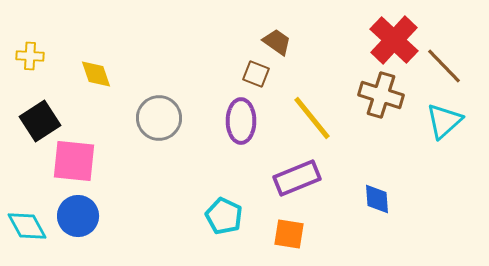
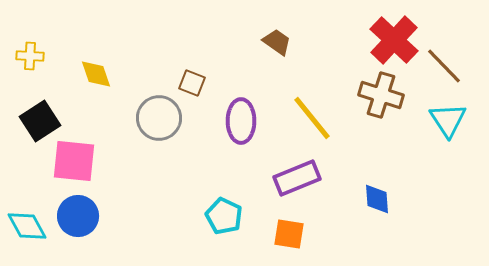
brown square: moved 64 px left, 9 px down
cyan triangle: moved 4 px right, 1 px up; rotated 21 degrees counterclockwise
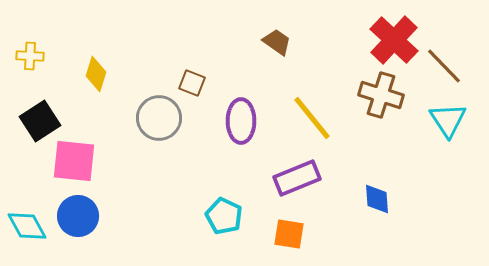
yellow diamond: rotated 36 degrees clockwise
